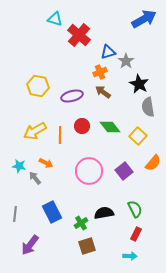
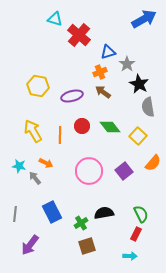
gray star: moved 1 px right, 3 px down
yellow arrow: moved 2 px left; rotated 90 degrees clockwise
green semicircle: moved 6 px right, 5 px down
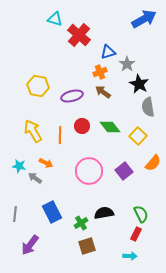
gray arrow: rotated 16 degrees counterclockwise
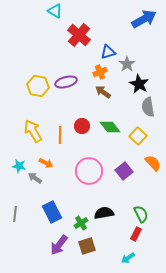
cyan triangle: moved 8 px up; rotated 14 degrees clockwise
purple ellipse: moved 6 px left, 14 px up
orange semicircle: rotated 84 degrees counterclockwise
purple arrow: moved 29 px right
cyan arrow: moved 2 px left, 2 px down; rotated 144 degrees clockwise
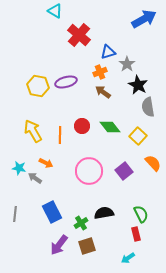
black star: moved 1 px left, 1 px down
cyan star: moved 2 px down
red rectangle: rotated 40 degrees counterclockwise
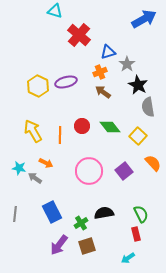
cyan triangle: rotated 14 degrees counterclockwise
yellow hexagon: rotated 15 degrees clockwise
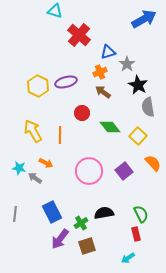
red circle: moved 13 px up
purple arrow: moved 1 px right, 6 px up
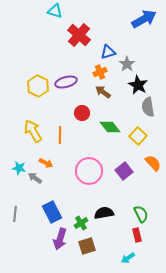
red rectangle: moved 1 px right, 1 px down
purple arrow: rotated 20 degrees counterclockwise
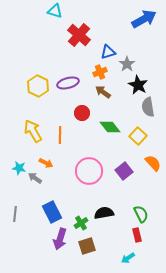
purple ellipse: moved 2 px right, 1 px down
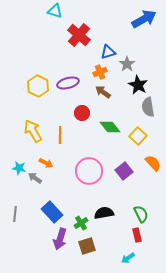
blue rectangle: rotated 15 degrees counterclockwise
